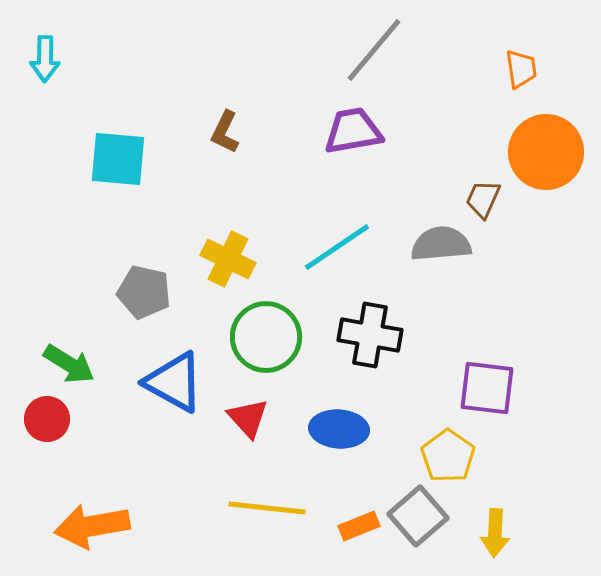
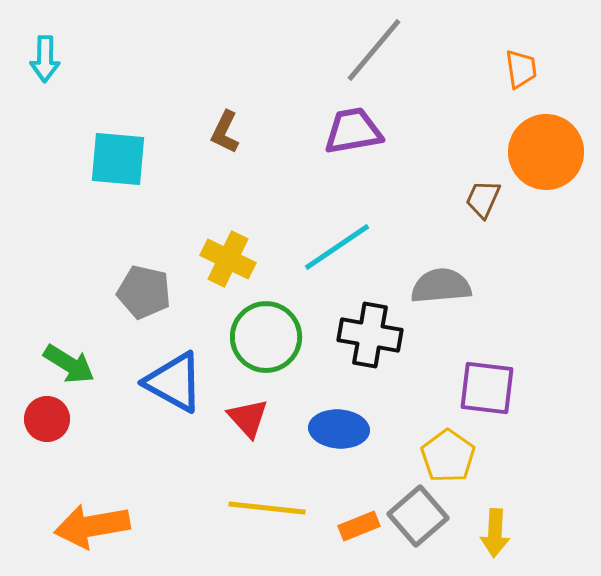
gray semicircle: moved 42 px down
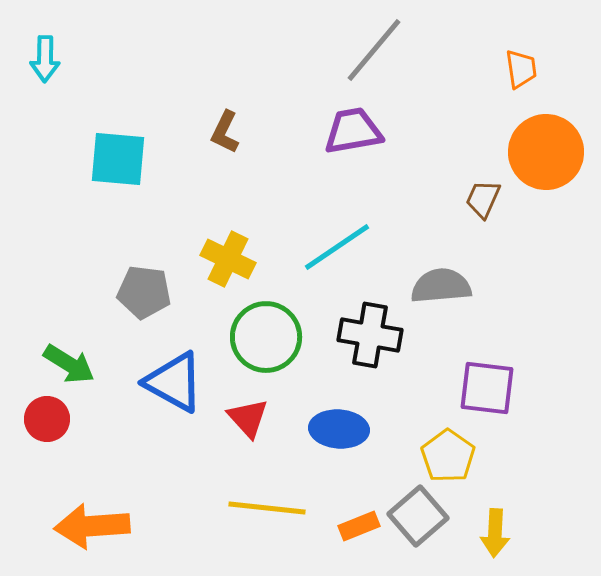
gray pentagon: rotated 6 degrees counterclockwise
orange arrow: rotated 6 degrees clockwise
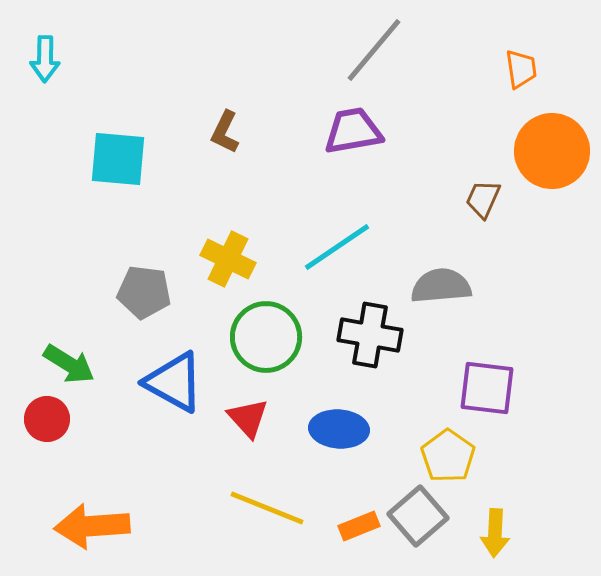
orange circle: moved 6 px right, 1 px up
yellow line: rotated 16 degrees clockwise
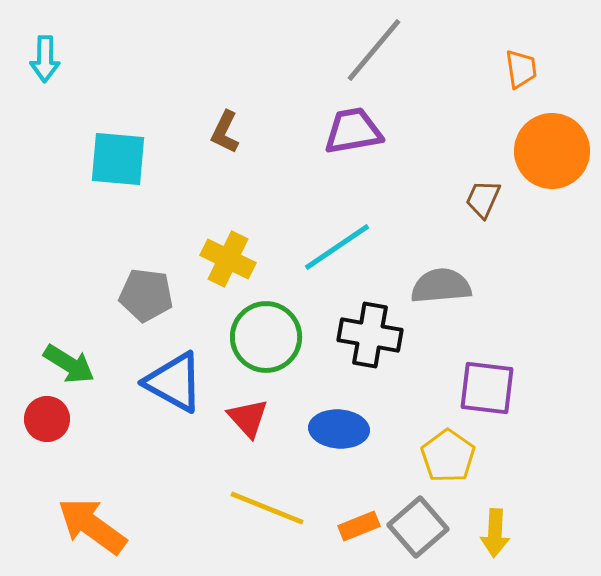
gray pentagon: moved 2 px right, 3 px down
gray square: moved 11 px down
orange arrow: rotated 40 degrees clockwise
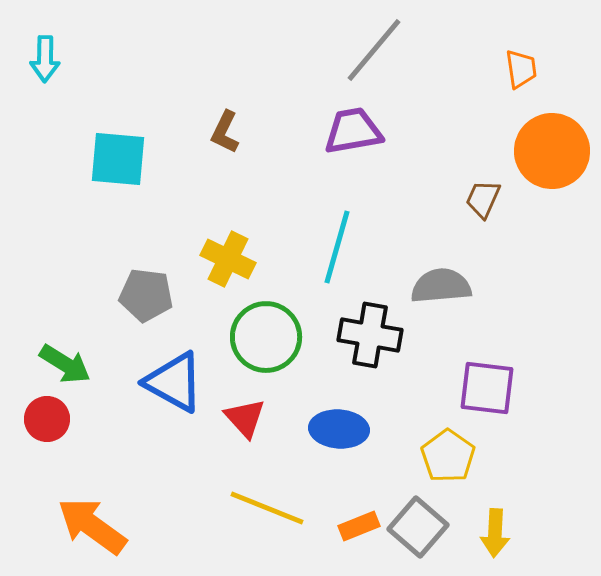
cyan line: rotated 40 degrees counterclockwise
green arrow: moved 4 px left
red triangle: moved 3 px left
gray square: rotated 8 degrees counterclockwise
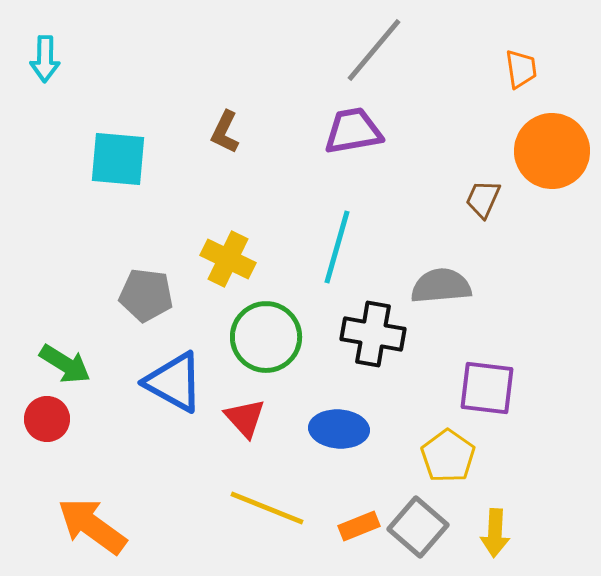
black cross: moved 3 px right, 1 px up
